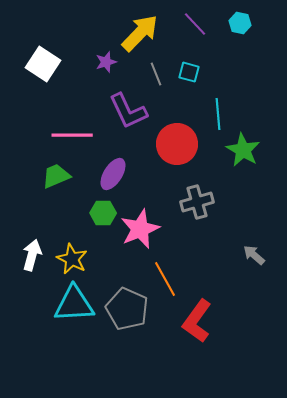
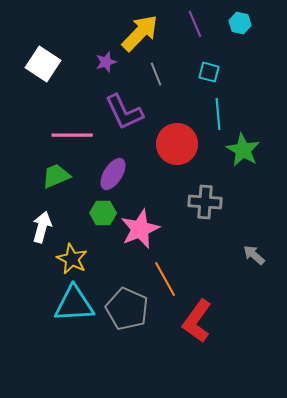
purple line: rotated 20 degrees clockwise
cyan square: moved 20 px right
purple L-shape: moved 4 px left, 1 px down
gray cross: moved 8 px right; rotated 20 degrees clockwise
white arrow: moved 10 px right, 28 px up
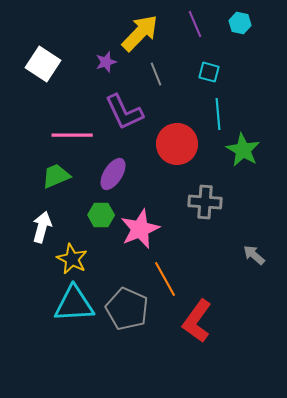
green hexagon: moved 2 px left, 2 px down
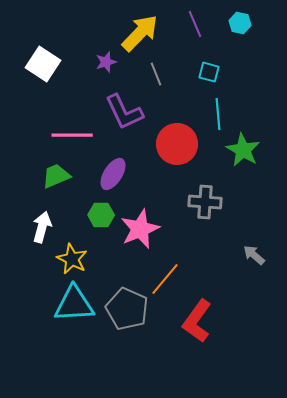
orange line: rotated 69 degrees clockwise
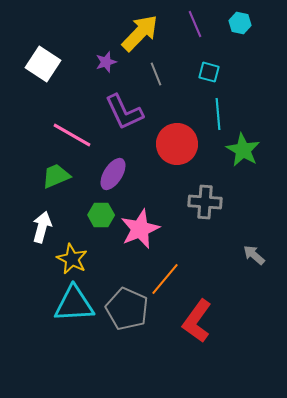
pink line: rotated 30 degrees clockwise
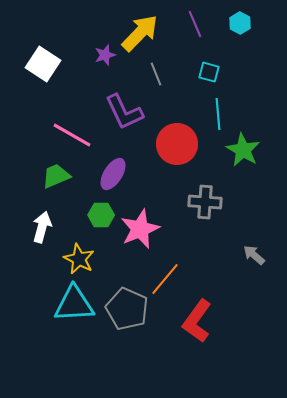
cyan hexagon: rotated 15 degrees clockwise
purple star: moved 1 px left, 7 px up
yellow star: moved 7 px right
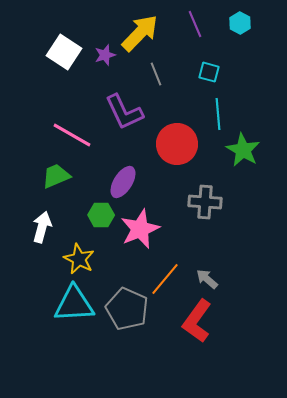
white square: moved 21 px right, 12 px up
purple ellipse: moved 10 px right, 8 px down
gray arrow: moved 47 px left, 24 px down
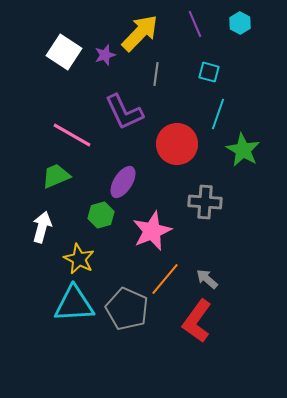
gray line: rotated 30 degrees clockwise
cyan line: rotated 24 degrees clockwise
green hexagon: rotated 15 degrees counterclockwise
pink star: moved 12 px right, 2 px down
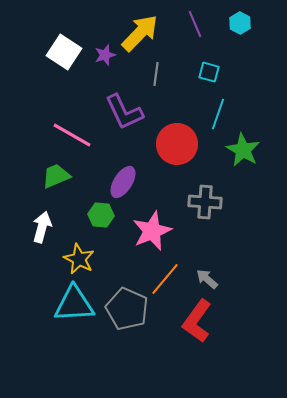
green hexagon: rotated 20 degrees clockwise
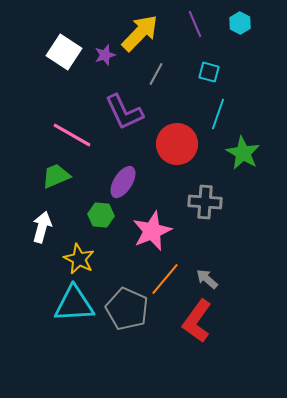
gray line: rotated 20 degrees clockwise
green star: moved 3 px down
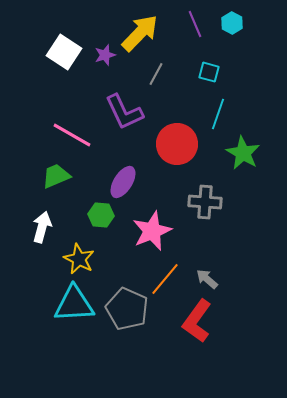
cyan hexagon: moved 8 px left
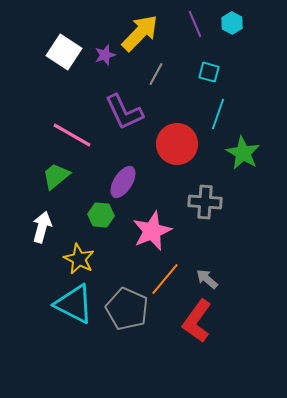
green trapezoid: rotated 16 degrees counterclockwise
cyan triangle: rotated 30 degrees clockwise
